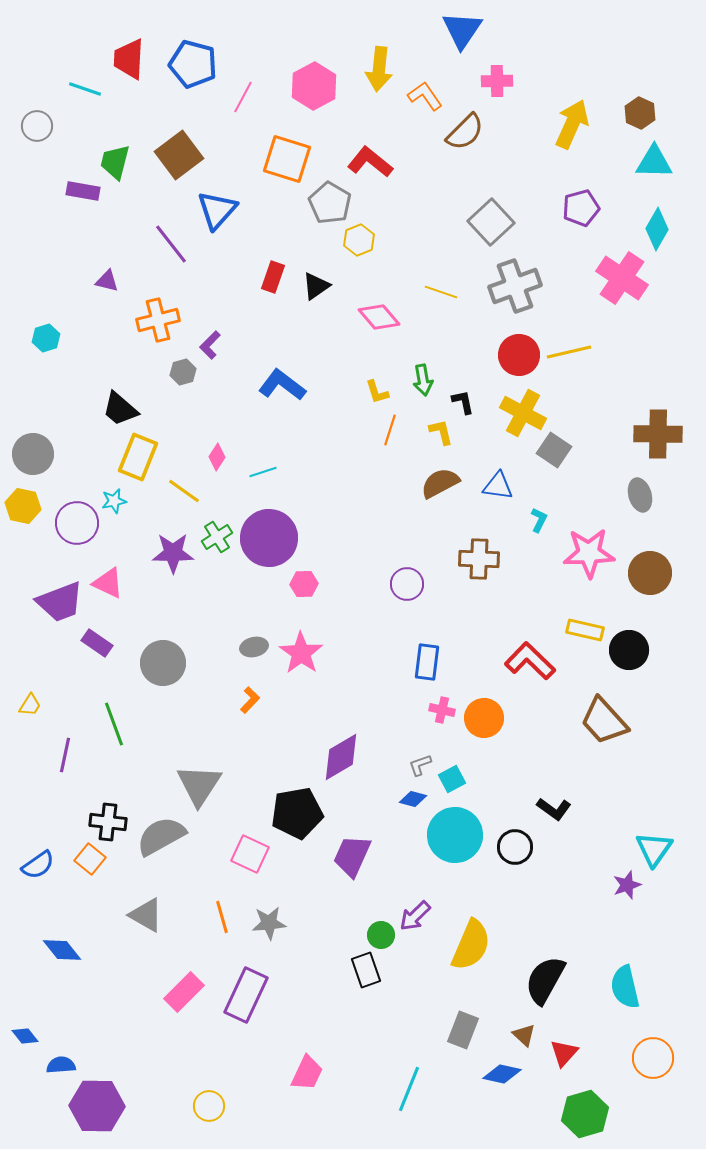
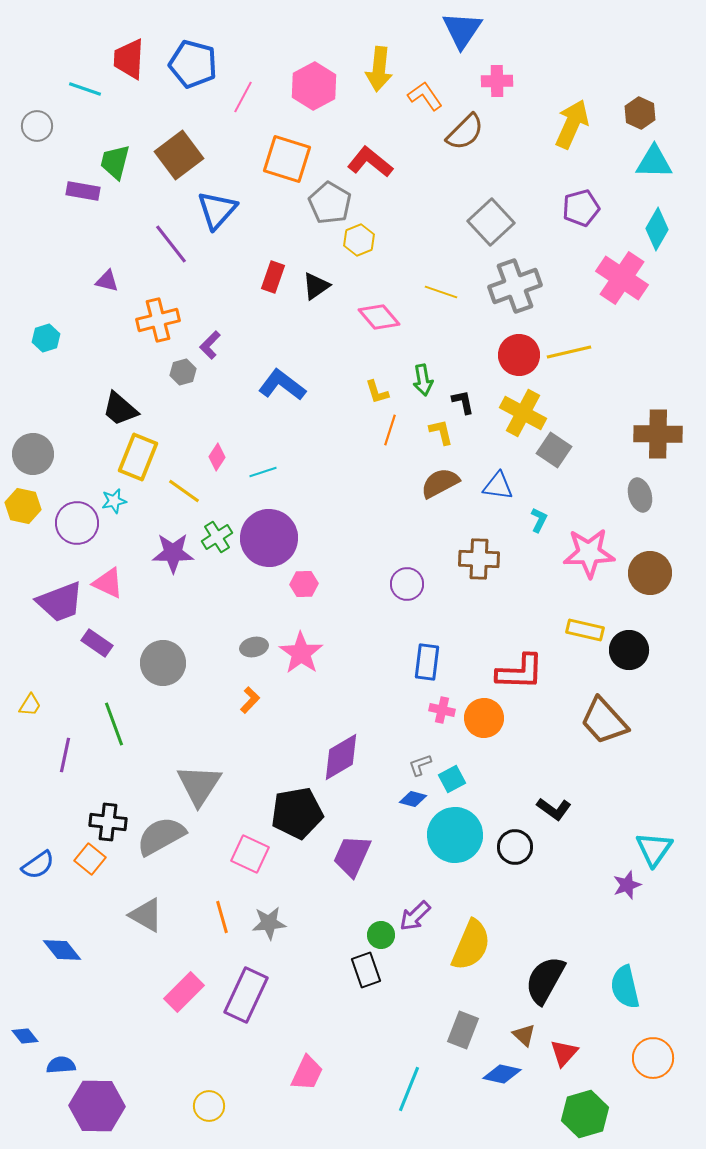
red L-shape at (530, 661): moved 10 px left, 11 px down; rotated 138 degrees clockwise
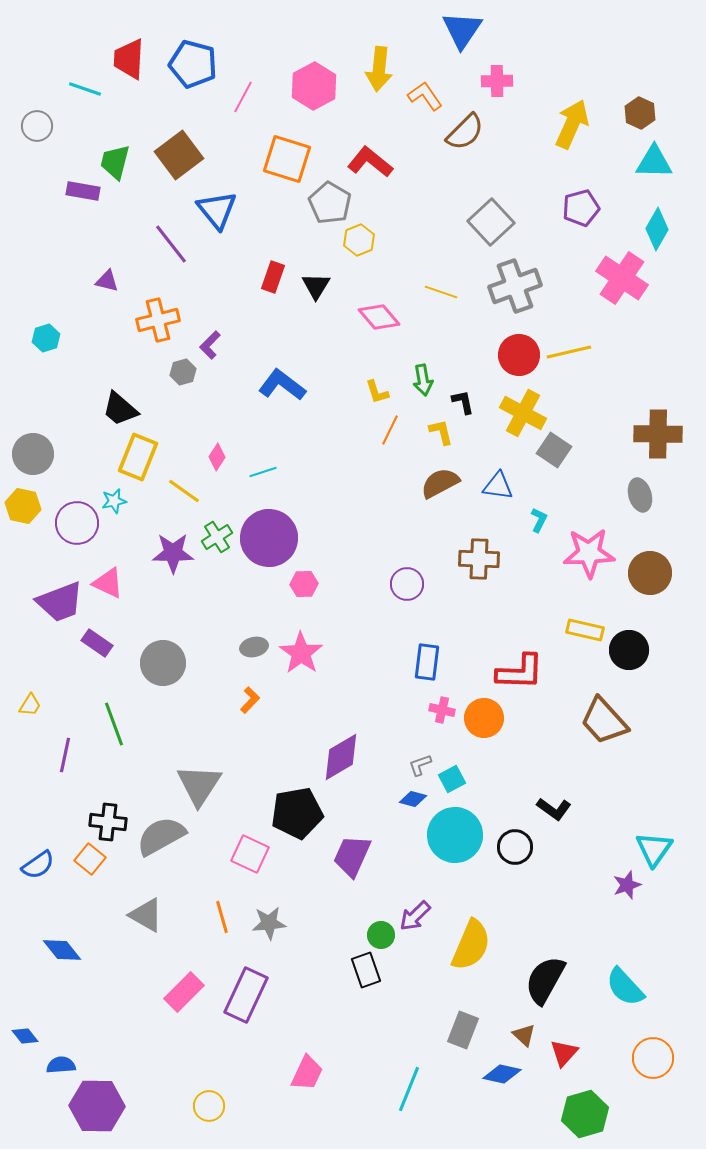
blue triangle at (217, 210): rotated 21 degrees counterclockwise
black triangle at (316, 286): rotated 24 degrees counterclockwise
orange line at (390, 430): rotated 8 degrees clockwise
cyan semicircle at (625, 987): rotated 30 degrees counterclockwise
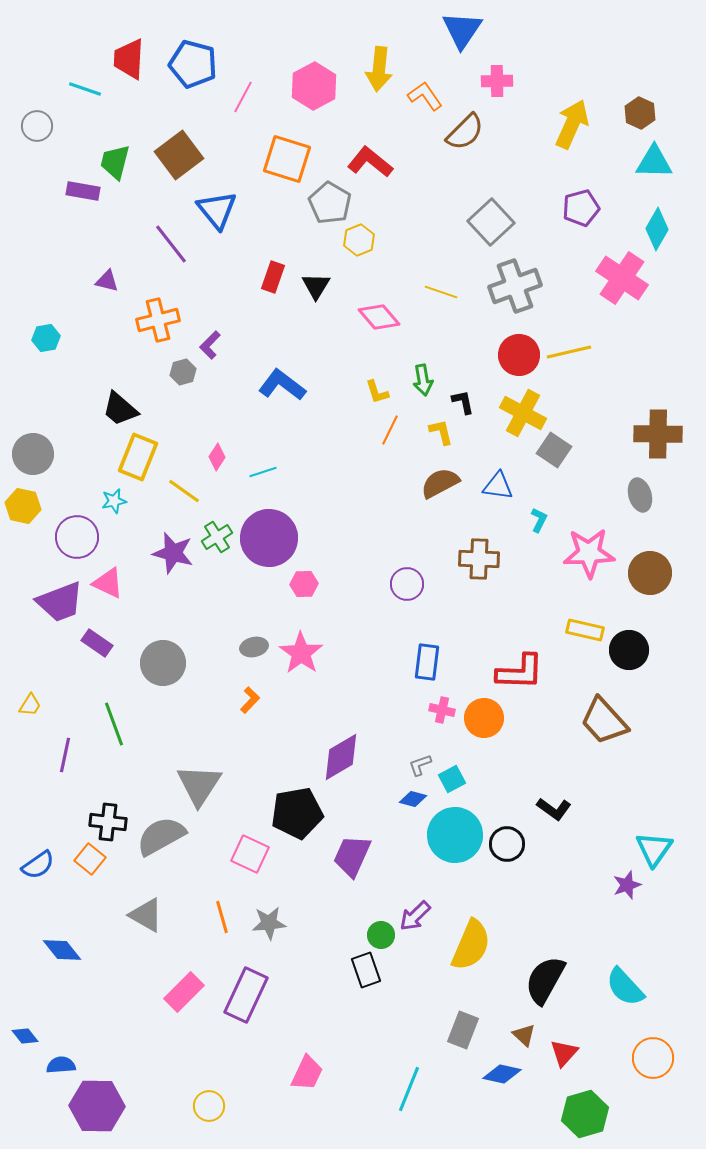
cyan hexagon at (46, 338): rotated 8 degrees clockwise
purple circle at (77, 523): moved 14 px down
purple star at (173, 553): rotated 15 degrees clockwise
black circle at (515, 847): moved 8 px left, 3 px up
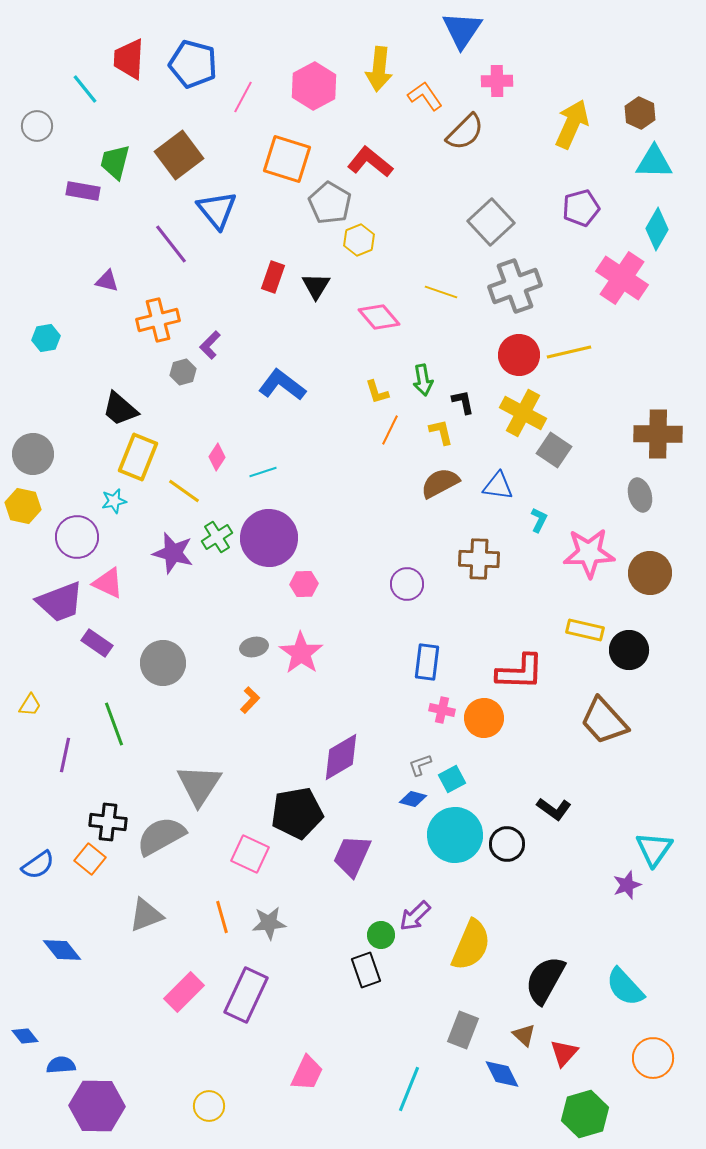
cyan line at (85, 89): rotated 32 degrees clockwise
gray triangle at (146, 915): rotated 51 degrees counterclockwise
blue diamond at (502, 1074): rotated 51 degrees clockwise
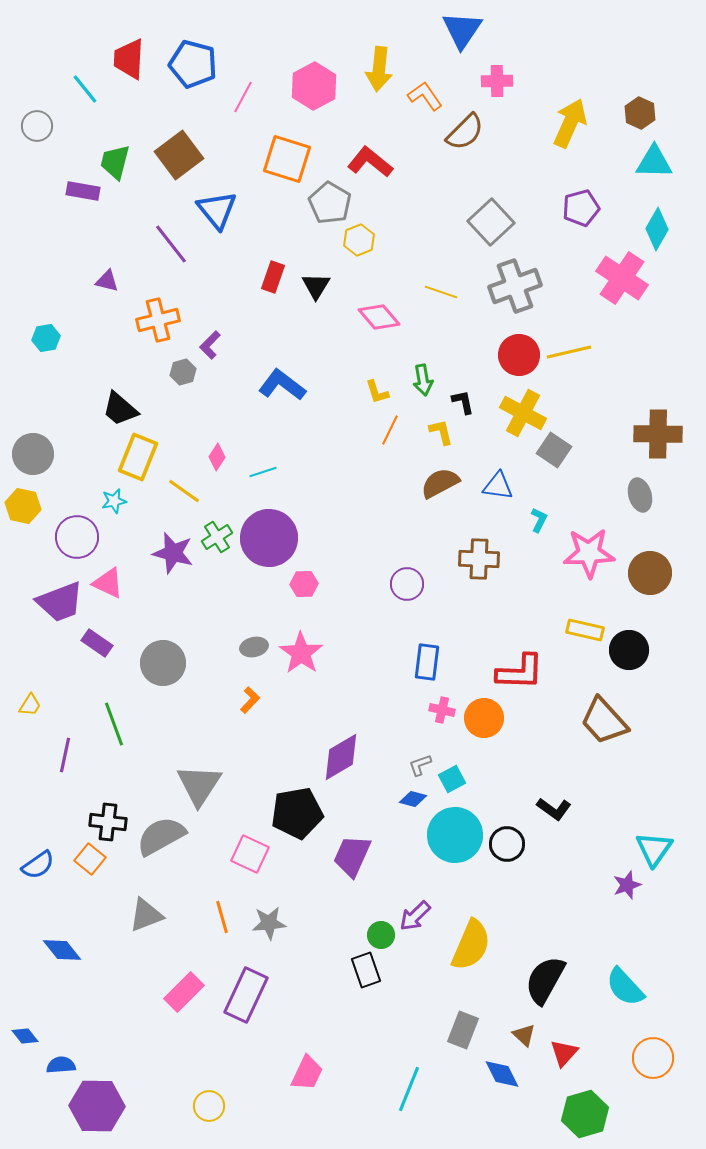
yellow arrow at (572, 124): moved 2 px left, 1 px up
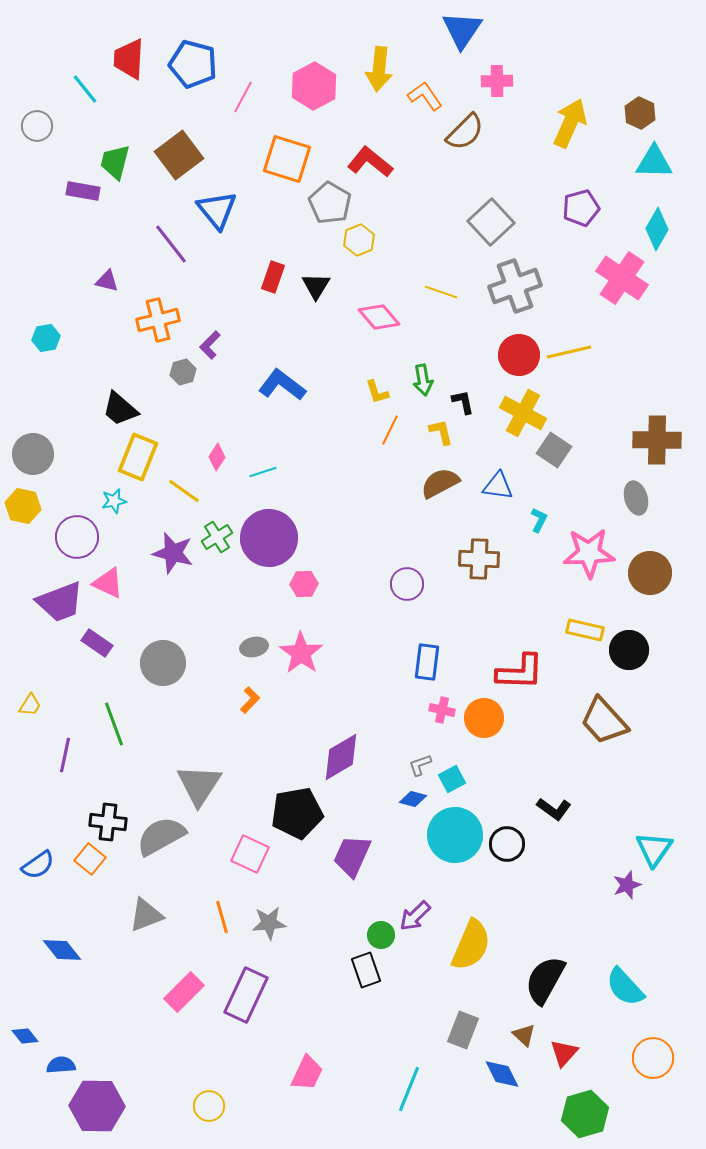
brown cross at (658, 434): moved 1 px left, 6 px down
gray ellipse at (640, 495): moved 4 px left, 3 px down
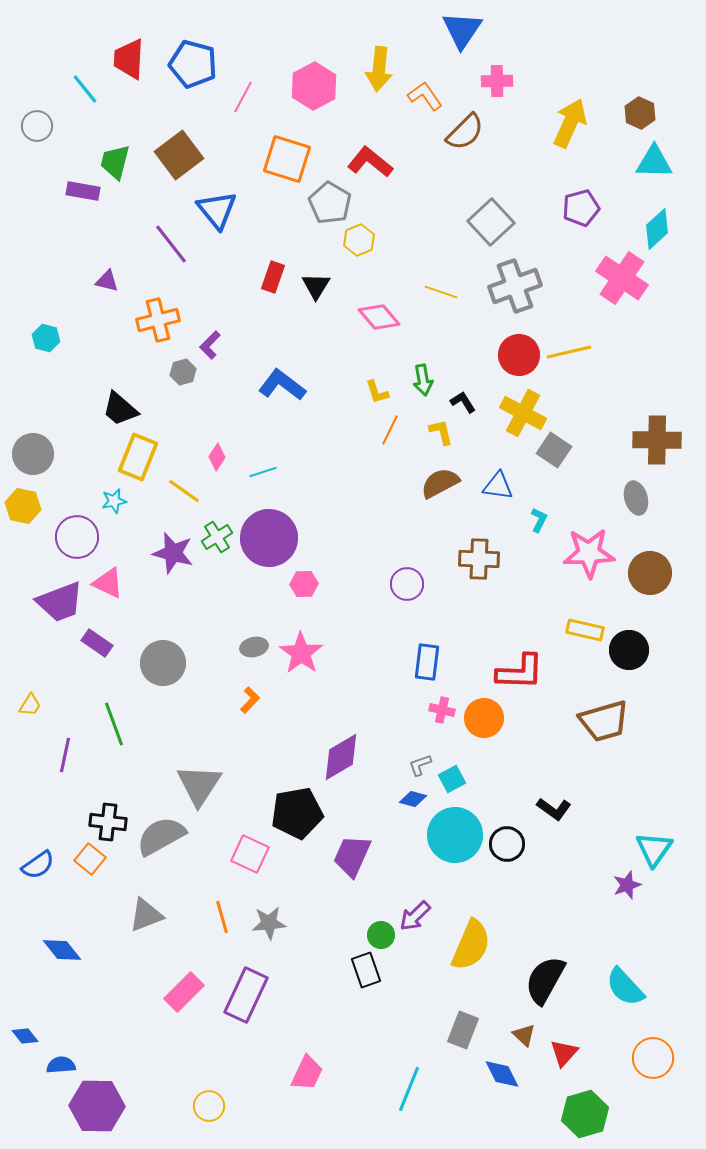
cyan diamond at (657, 229): rotated 18 degrees clockwise
cyan hexagon at (46, 338): rotated 24 degrees clockwise
black L-shape at (463, 402): rotated 20 degrees counterclockwise
brown trapezoid at (604, 721): rotated 64 degrees counterclockwise
